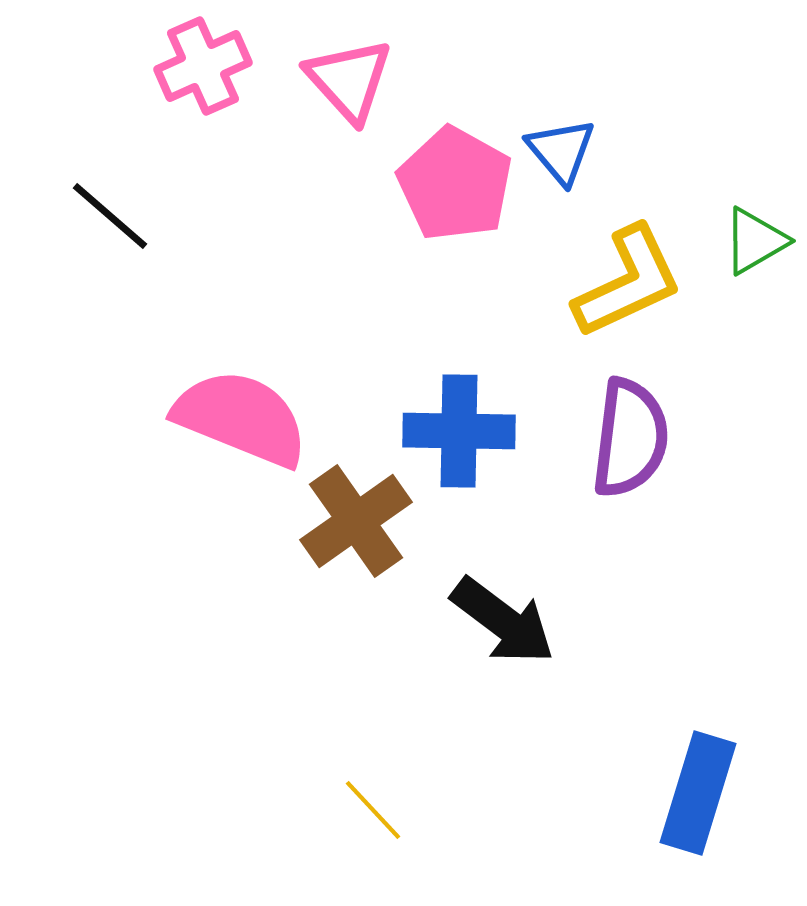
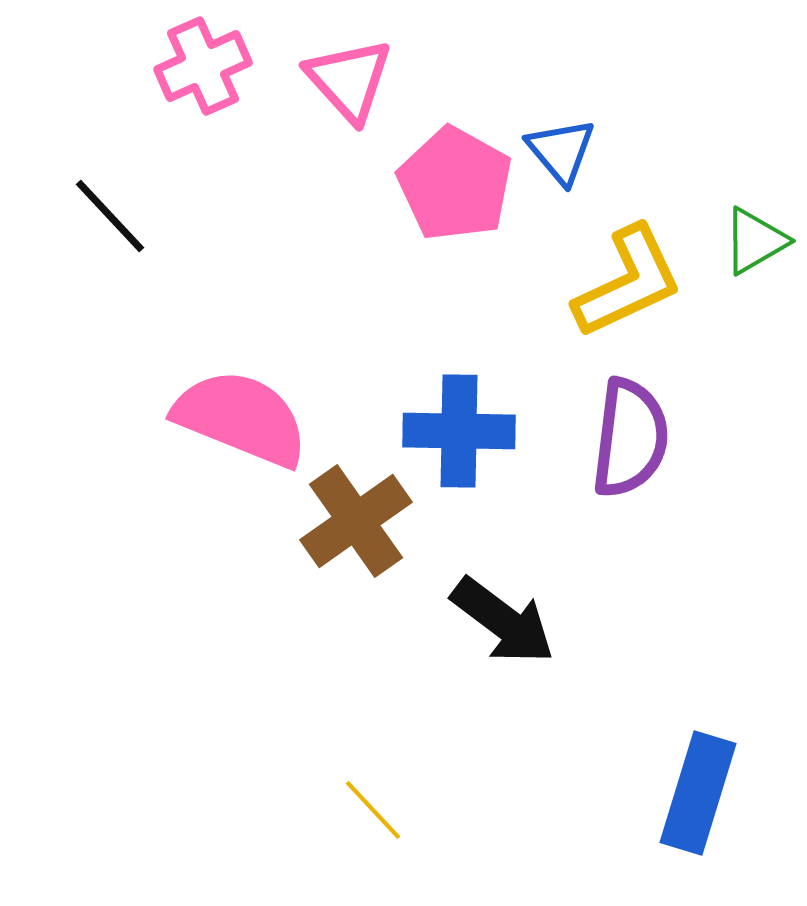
black line: rotated 6 degrees clockwise
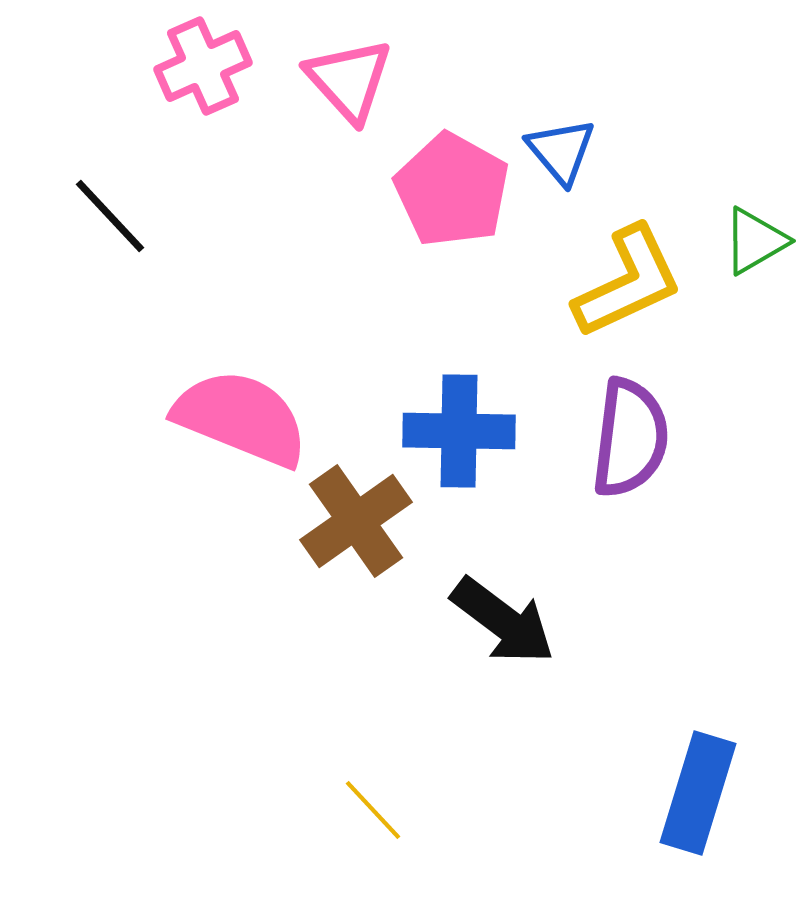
pink pentagon: moved 3 px left, 6 px down
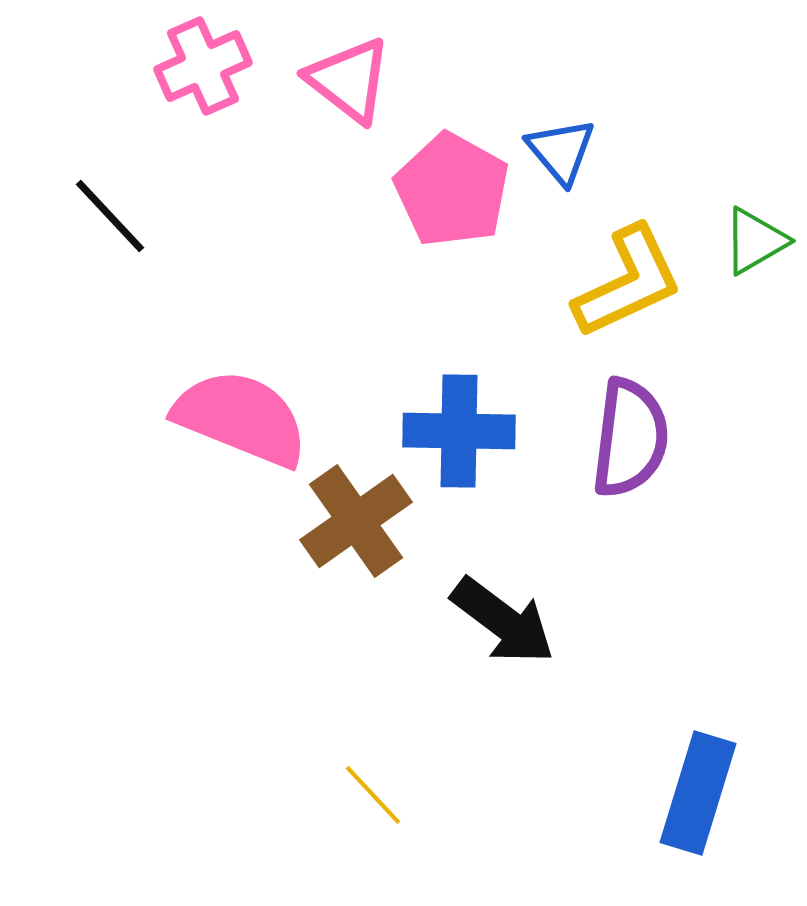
pink triangle: rotated 10 degrees counterclockwise
yellow line: moved 15 px up
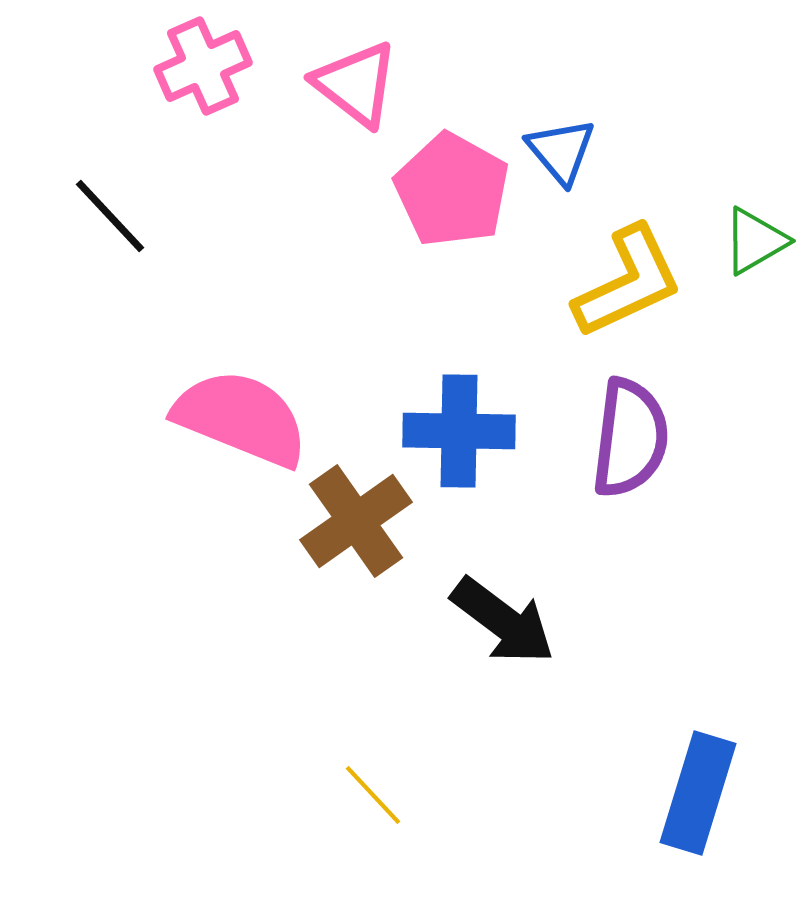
pink triangle: moved 7 px right, 4 px down
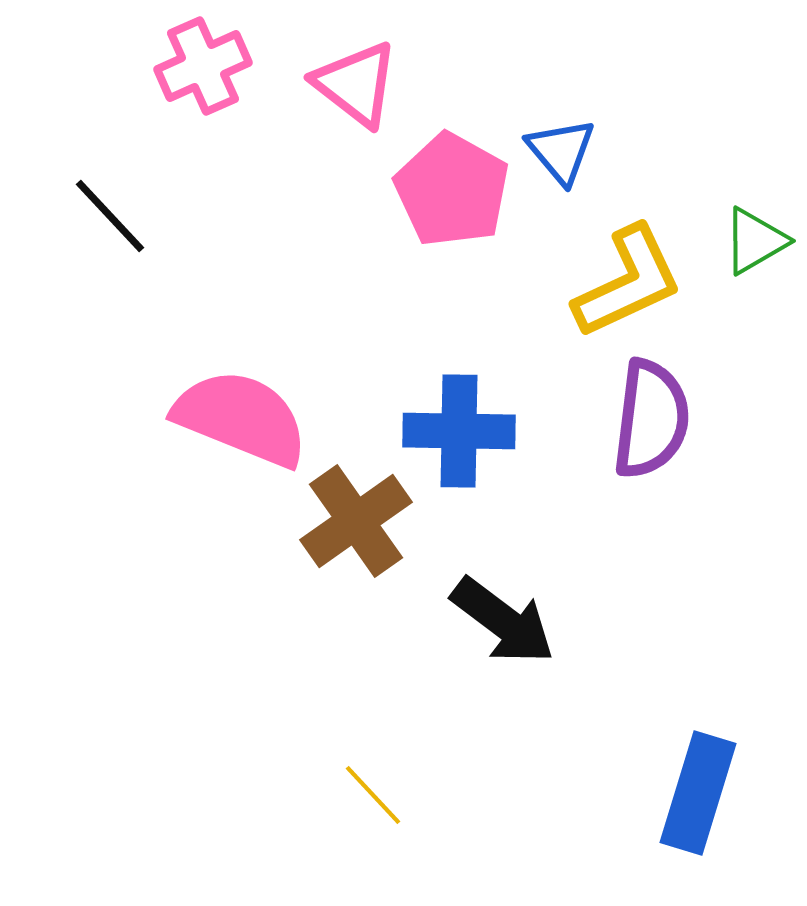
purple semicircle: moved 21 px right, 19 px up
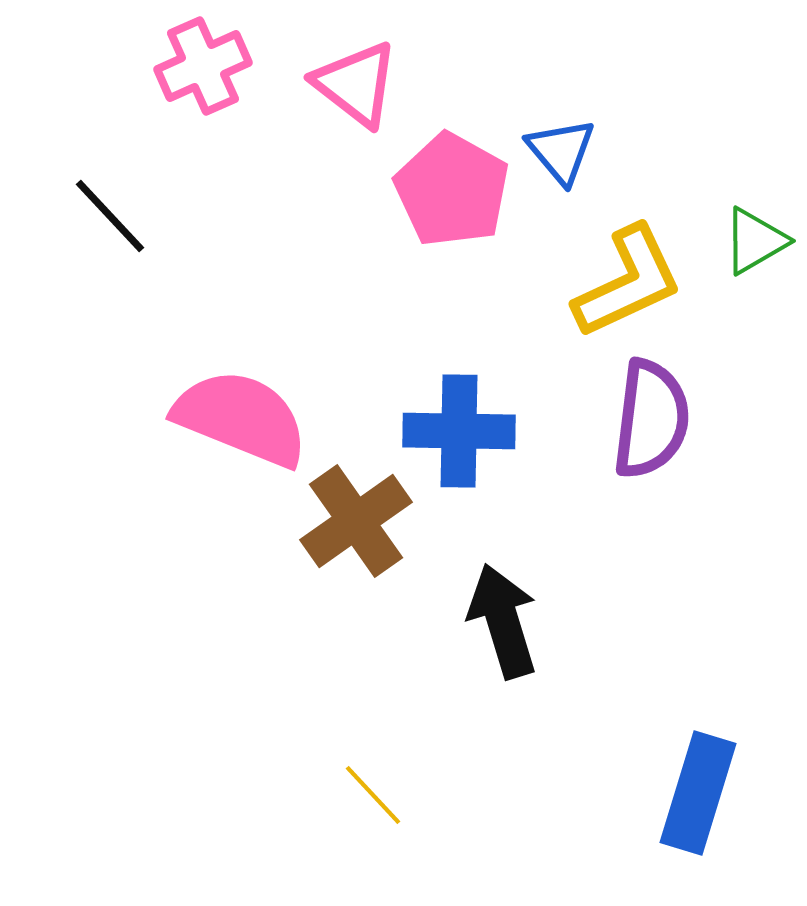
black arrow: rotated 144 degrees counterclockwise
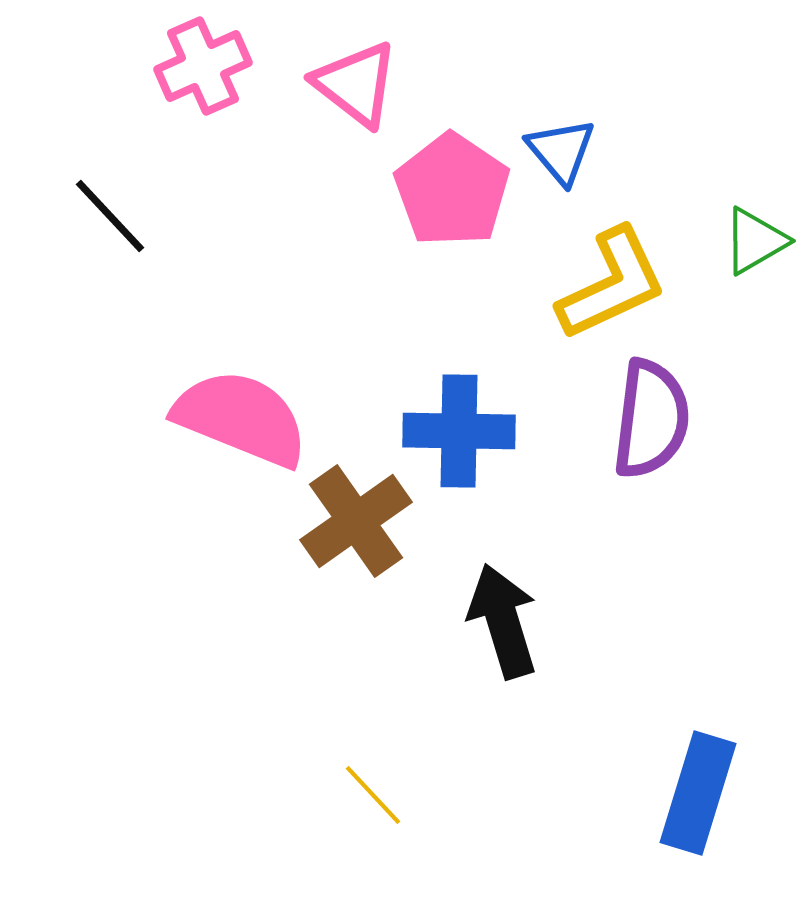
pink pentagon: rotated 5 degrees clockwise
yellow L-shape: moved 16 px left, 2 px down
